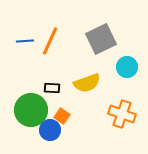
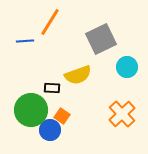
orange line: moved 19 px up; rotated 8 degrees clockwise
yellow semicircle: moved 9 px left, 8 px up
orange cross: rotated 28 degrees clockwise
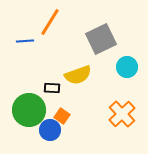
green circle: moved 2 px left
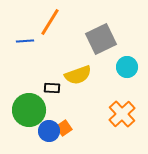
orange square: moved 2 px right, 12 px down; rotated 21 degrees clockwise
blue circle: moved 1 px left, 1 px down
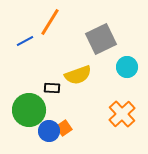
blue line: rotated 24 degrees counterclockwise
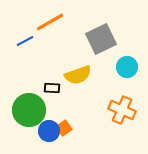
orange line: rotated 28 degrees clockwise
orange cross: moved 4 px up; rotated 24 degrees counterclockwise
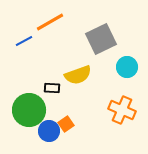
blue line: moved 1 px left
orange square: moved 2 px right, 4 px up
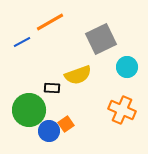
blue line: moved 2 px left, 1 px down
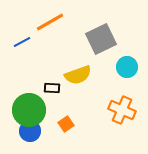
blue circle: moved 19 px left
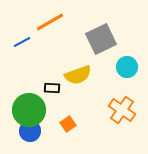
orange cross: rotated 12 degrees clockwise
orange square: moved 2 px right
